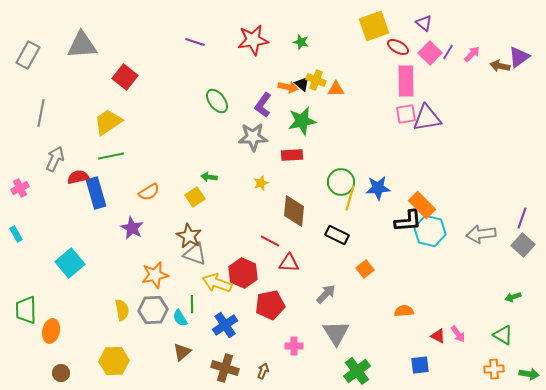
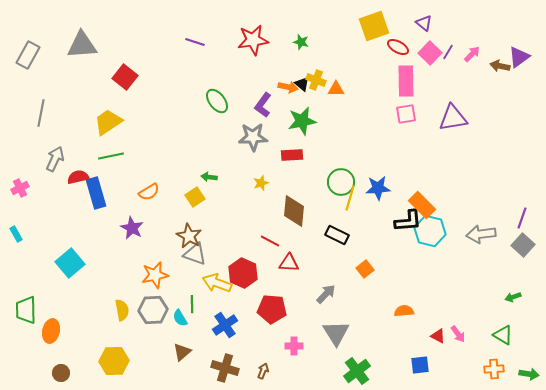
purple triangle at (427, 118): moved 26 px right
red pentagon at (270, 305): moved 2 px right, 4 px down; rotated 16 degrees clockwise
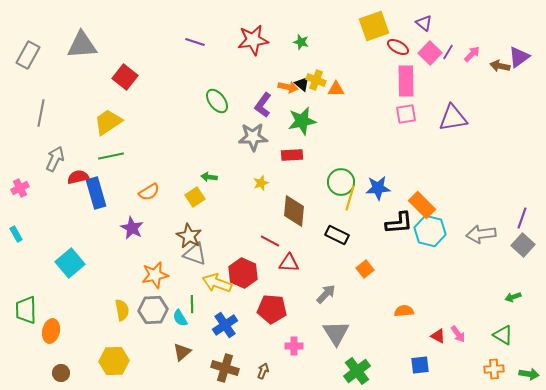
black L-shape at (408, 221): moved 9 px left, 2 px down
